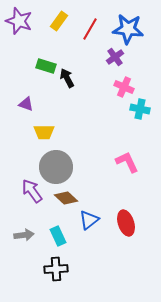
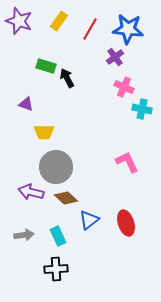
cyan cross: moved 2 px right
purple arrow: moved 1 px left, 1 px down; rotated 40 degrees counterclockwise
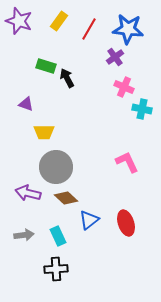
red line: moved 1 px left
purple arrow: moved 3 px left, 1 px down
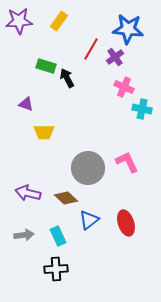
purple star: rotated 24 degrees counterclockwise
red line: moved 2 px right, 20 px down
gray circle: moved 32 px right, 1 px down
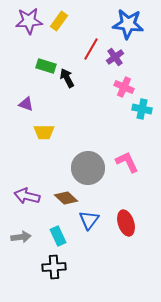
purple star: moved 10 px right
blue star: moved 5 px up
purple arrow: moved 1 px left, 3 px down
blue triangle: rotated 15 degrees counterclockwise
gray arrow: moved 3 px left, 2 px down
black cross: moved 2 px left, 2 px up
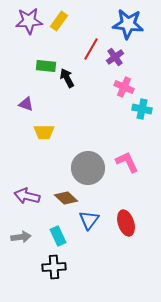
green rectangle: rotated 12 degrees counterclockwise
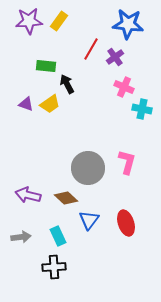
black arrow: moved 6 px down
yellow trapezoid: moved 6 px right, 28 px up; rotated 35 degrees counterclockwise
pink L-shape: rotated 40 degrees clockwise
purple arrow: moved 1 px right, 1 px up
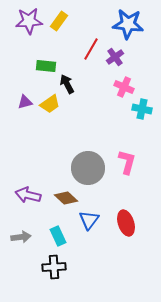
purple triangle: moved 1 px left, 2 px up; rotated 35 degrees counterclockwise
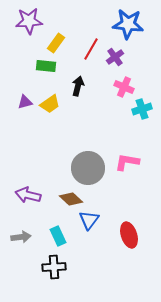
yellow rectangle: moved 3 px left, 22 px down
black arrow: moved 11 px right, 2 px down; rotated 42 degrees clockwise
cyan cross: rotated 30 degrees counterclockwise
pink L-shape: rotated 95 degrees counterclockwise
brown diamond: moved 5 px right, 1 px down
red ellipse: moved 3 px right, 12 px down
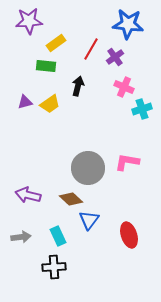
yellow rectangle: rotated 18 degrees clockwise
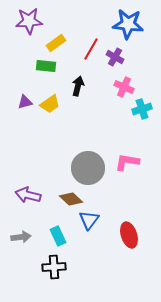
purple cross: rotated 24 degrees counterclockwise
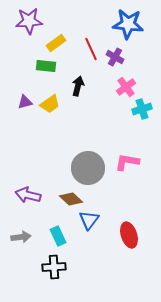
red line: rotated 55 degrees counterclockwise
pink cross: moved 2 px right; rotated 30 degrees clockwise
